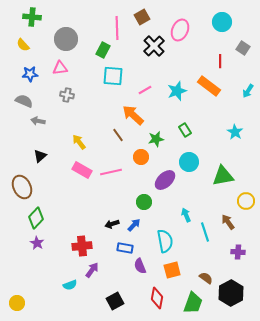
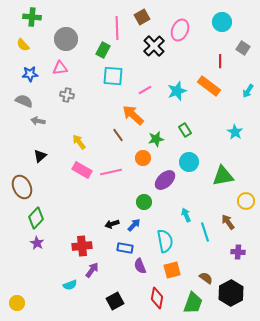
orange circle at (141, 157): moved 2 px right, 1 px down
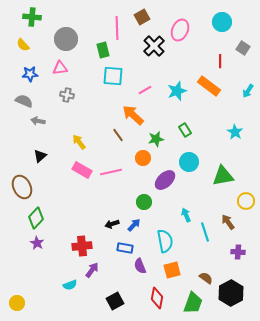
green rectangle at (103, 50): rotated 42 degrees counterclockwise
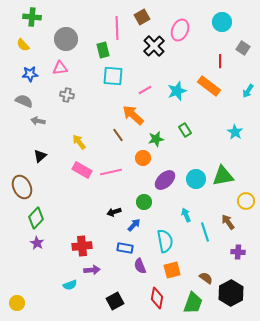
cyan circle at (189, 162): moved 7 px right, 17 px down
black arrow at (112, 224): moved 2 px right, 12 px up
purple arrow at (92, 270): rotated 49 degrees clockwise
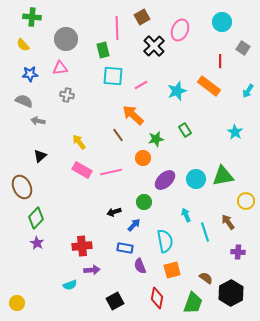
pink line at (145, 90): moved 4 px left, 5 px up
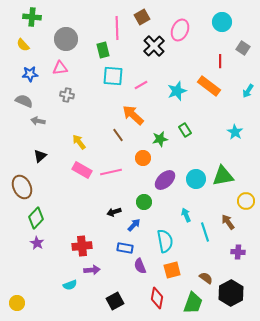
green star at (156, 139): moved 4 px right
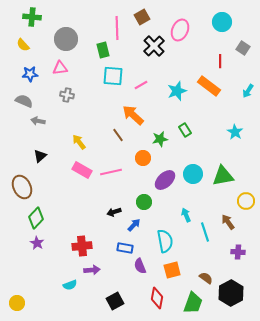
cyan circle at (196, 179): moved 3 px left, 5 px up
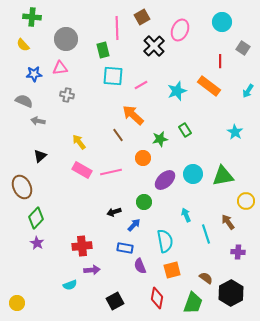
blue star at (30, 74): moved 4 px right
cyan line at (205, 232): moved 1 px right, 2 px down
